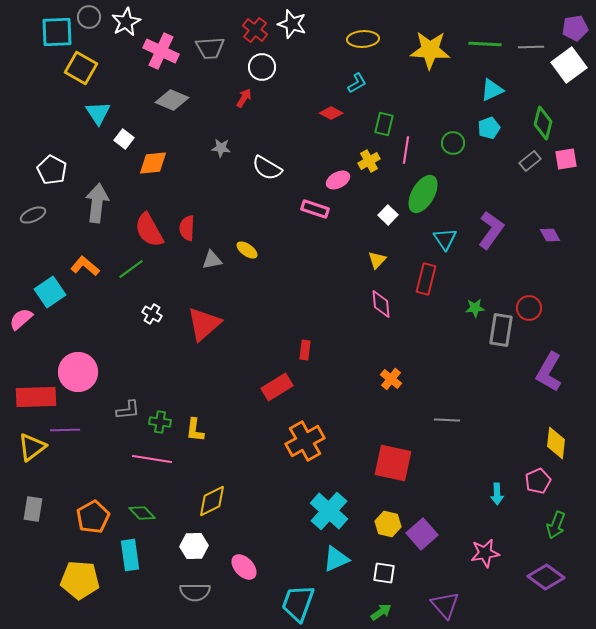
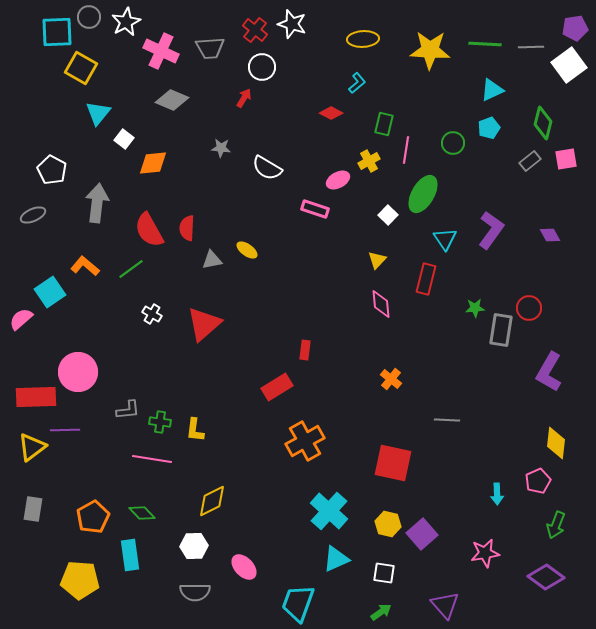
cyan L-shape at (357, 83): rotated 10 degrees counterclockwise
cyan triangle at (98, 113): rotated 12 degrees clockwise
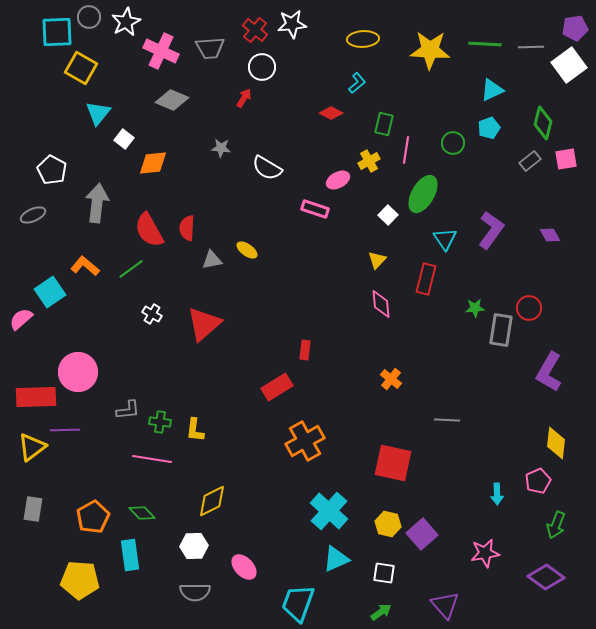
white star at (292, 24): rotated 24 degrees counterclockwise
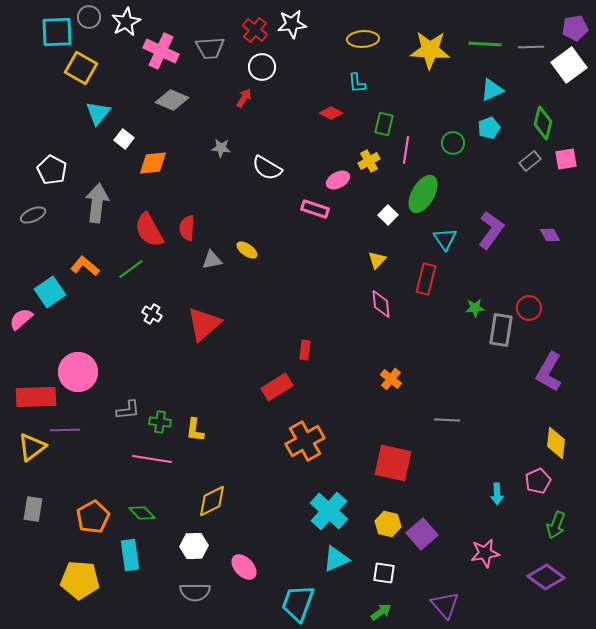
cyan L-shape at (357, 83): rotated 125 degrees clockwise
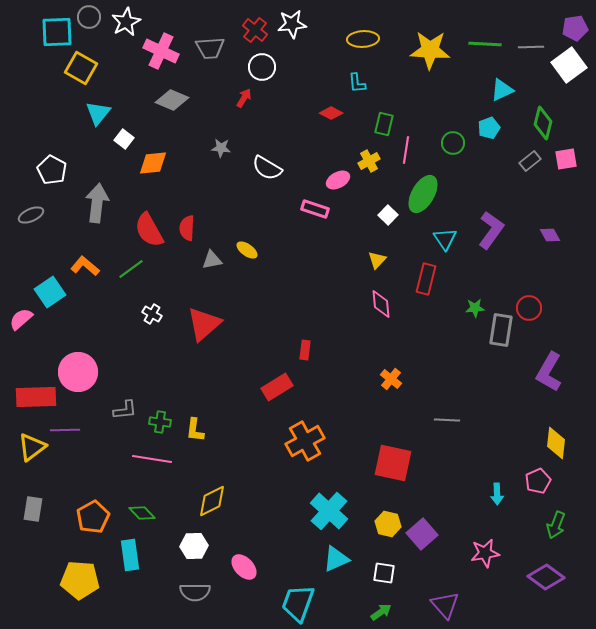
cyan triangle at (492, 90): moved 10 px right
gray ellipse at (33, 215): moved 2 px left
gray L-shape at (128, 410): moved 3 px left
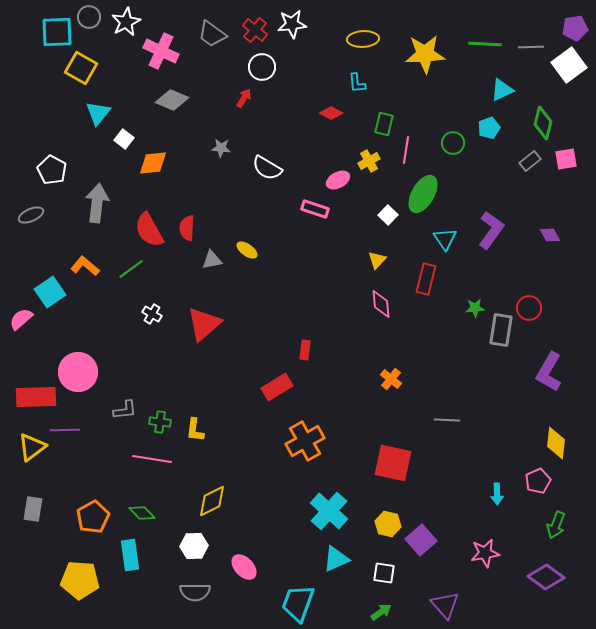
gray trapezoid at (210, 48): moved 2 px right, 14 px up; rotated 40 degrees clockwise
yellow star at (430, 50): moved 5 px left, 4 px down; rotated 6 degrees counterclockwise
purple square at (422, 534): moved 1 px left, 6 px down
